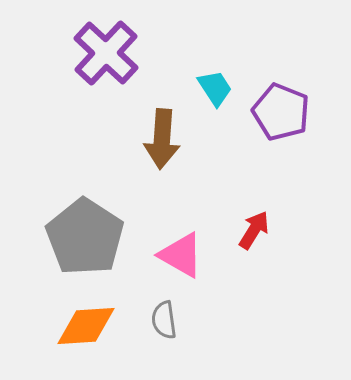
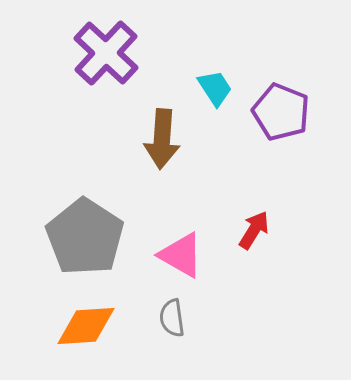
gray semicircle: moved 8 px right, 2 px up
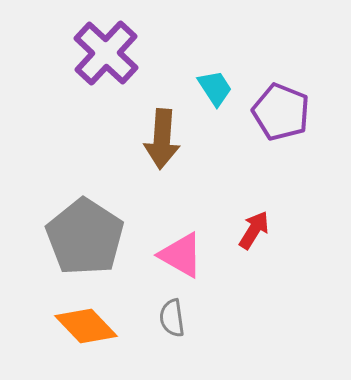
orange diamond: rotated 50 degrees clockwise
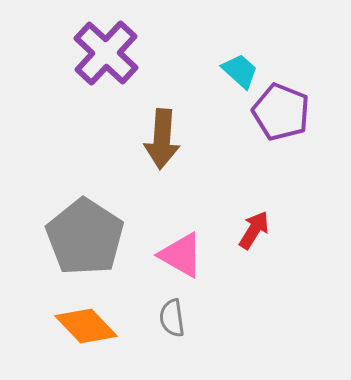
cyan trapezoid: moved 25 px right, 17 px up; rotated 15 degrees counterclockwise
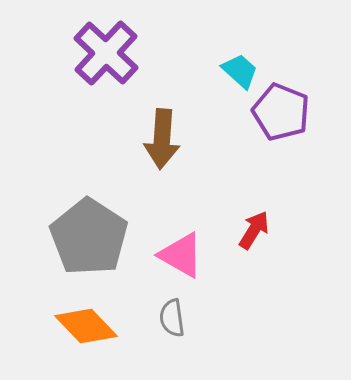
gray pentagon: moved 4 px right
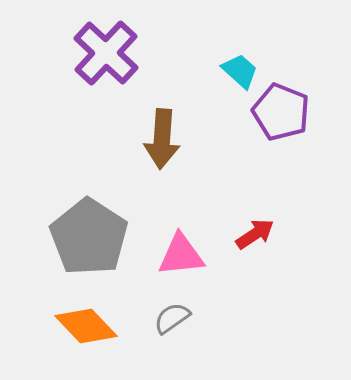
red arrow: moved 1 px right, 4 px down; rotated 24 degrees clockwise
pink triangle: rotated 36 degrees counterclockwise
gray semicircle: rotated 63 degrees clockwise
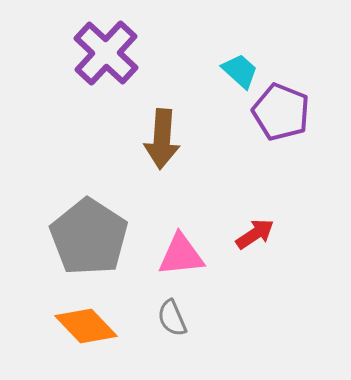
gray semicircle: rotated 78 degrees counterclockwise
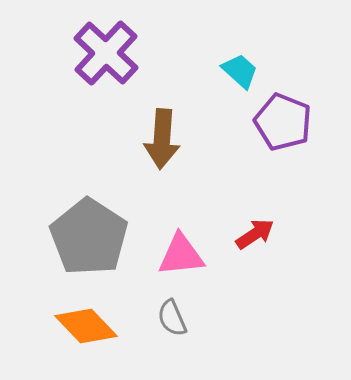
purple pentagon: moved 2 px right, 10 px down
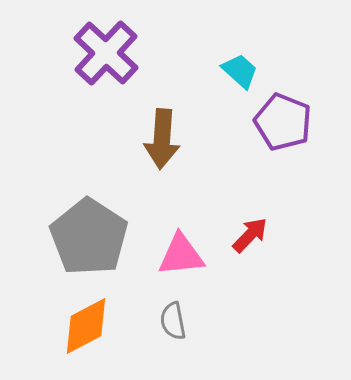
red arrow: moved 5 px left, 1 px down; rotated 12 degrees counterclockwise
gray semicircle: moved 1 px right, 3 px down; rotated 12 degrees clockwise
orange diamond: rotated 74 degrees counterclockwise
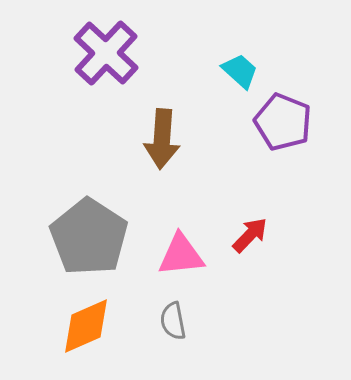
orange diamond: rotated 4 degrees clockwise
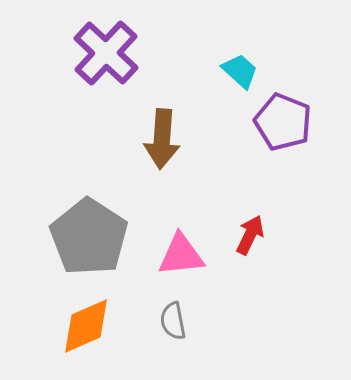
red arrow: rotated 18 degrees counterclockwise
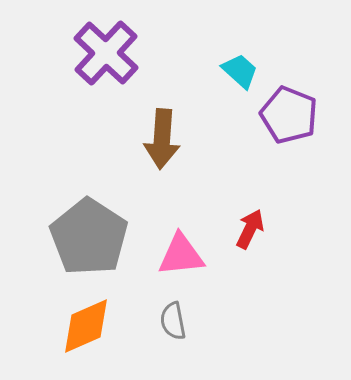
purple pentagon: moved 6 px right, 7 px up
red arrow: moved 6 px up
